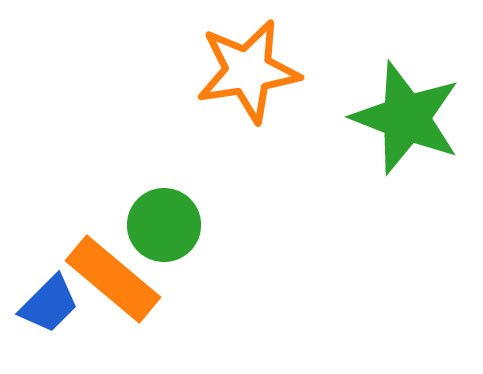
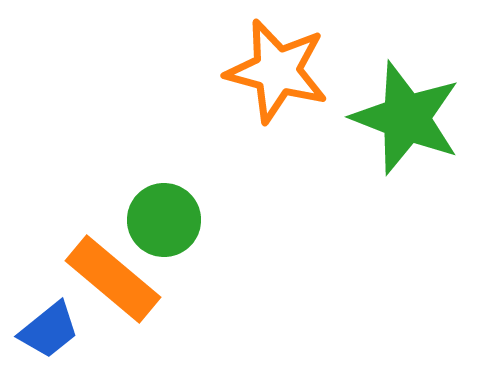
orange star: moved 29 px right; rotated 24 degrees clockwise
green circle: moved 5 px up
blue trapezoid: moved 26 px down; rotated 6 degrees clockwise
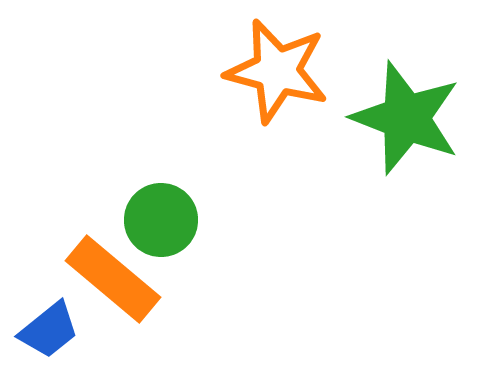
green circle: moved 3 px left
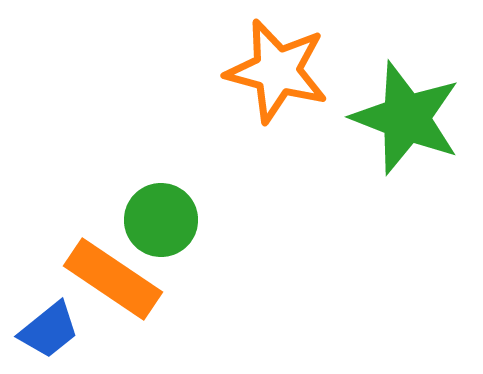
orange rectangle: rotated 6 degrees counterclockwise
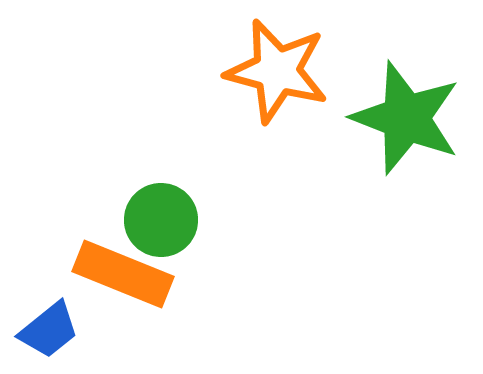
orange rectangle: moved 10 px right, 5 px up; rotated 12 degrees counterclockwise
